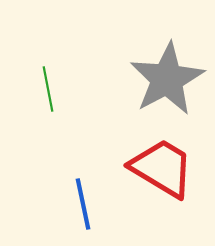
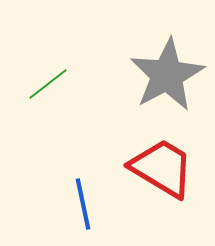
gray star: moved 4 px up
green line: moved 5 px up; rotated 63 degrees clockwise
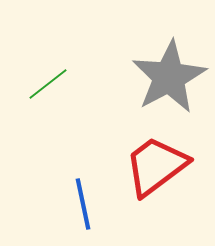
gray star: moved 2 px right, 2 px down
red trapezoid: moved 6 px left, 2 px up; rotated 68 degrees counterclockwise
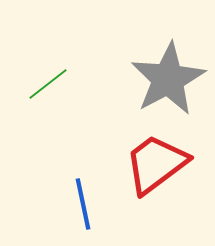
gray star: moved 1 px left, 2 px down
red trapezoid: moved 2 px up
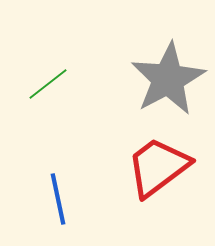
red trapezoid: moved 2 px right, 3 px down
blue line: moved 25 px left, 5 px up
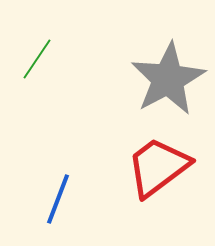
green line: moved 11 px left, 25 px up; rotated 18 degrees counterclockwise
blue line: rotated 33 degrees clockwise
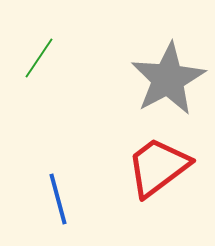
green line: moved 2 px right, 1 px up
blue line: rotated 36 degrees counterclockwise
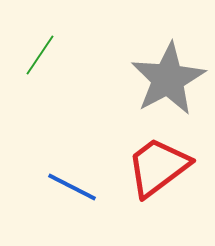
green line: moved 1 px right, 3 px up
blue line: moved 14 px right, 12 px up; rotated 48 degrees counterclockwise
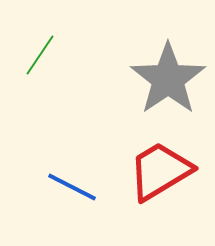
gray star: rotated 6 degrees counterclockwise
red trapezoid: moved 2 px right, 4 px down; rotated 6 degrees clockwise
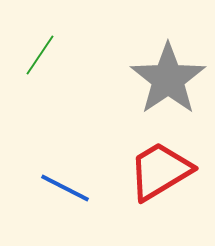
blue line: moved 7 px left, 1 px down
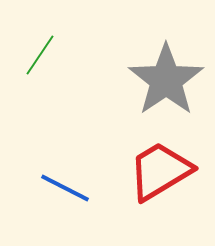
gray star: moved 2 px left, 1 px down
